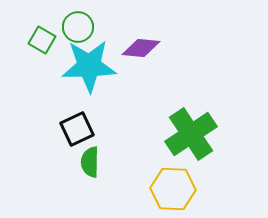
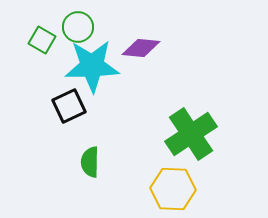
cyan star: moved 3 px right
black square: moved 8 px left, 23 px up
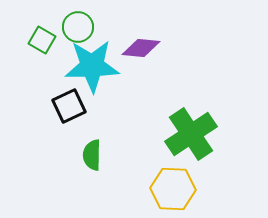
green semicircle: moved 2 px right, 7 px up
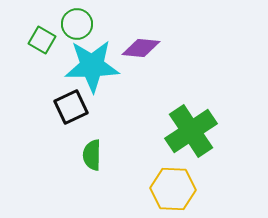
green circle: moved 1 px left, 3 px up
black square: moved 2 px right, 1 px down
green cross: moved 3 px up
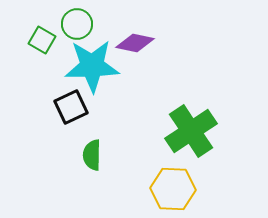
purple diamond: moved 6 px left, 5 px up; rotated 6 degrees clockwise
